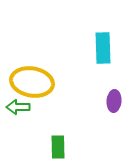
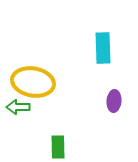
yellow ellipse: moved 1 px right
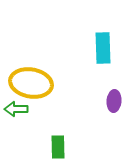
yellow ellipse: moved 2 px left, 1 px down
green arrow: moved 2 px left, 2 px down
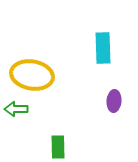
yellow ellipse: moved 1 px right, 8 px up
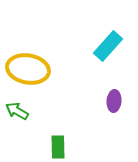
cyan rectangle: moved 5 px right, 2 px up; rotated 44 degrees clockwise
yellow ellipse: moved 4 px left, 6 px up
green arrow: moved 1 px right, 2 px down; rotated 30 degrees clockwise
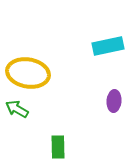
cyan rectangle: rotated 36 degrees clockwise
yellow ellipse: moved 4 px down
green arrow: moved 2 px up
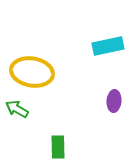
yellow ellipse: moved 4 px right, 1 px up
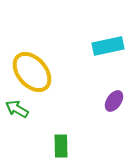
yellow ellipse: rotated 39 degrees clockwise
purple ellipse: rotated 30 degrees clockwise
green rectangle: moved 3 px right, 1 px up
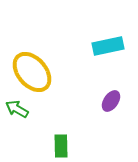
purple ellipse: moved 3 px left
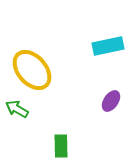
yellow ellipse: moved 2 px up
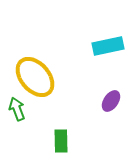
yellow ellipse: moved 3 px right, 7 px down
green arrow: rotated 40 degrees clockwise
green rectangle: moved 5 px up
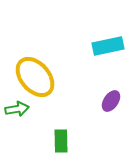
green arrow: rotated 100 degrees clockwise
